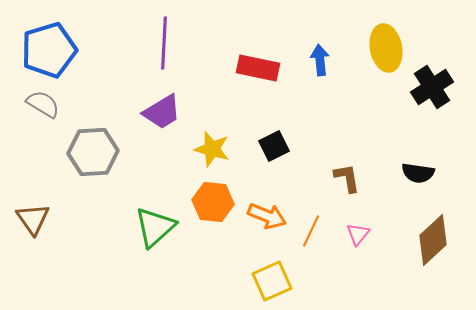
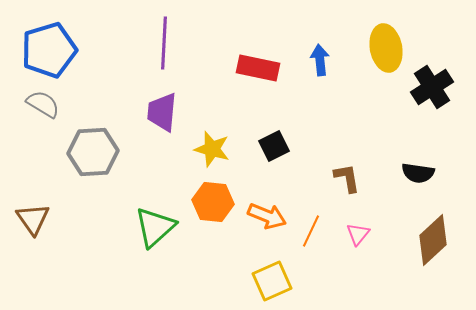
purple trapezoid: rotated 126 degrees clockwise
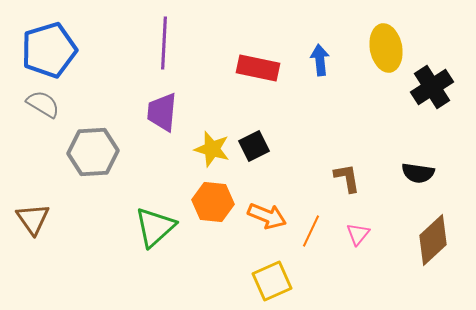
black square: moved 20 px left
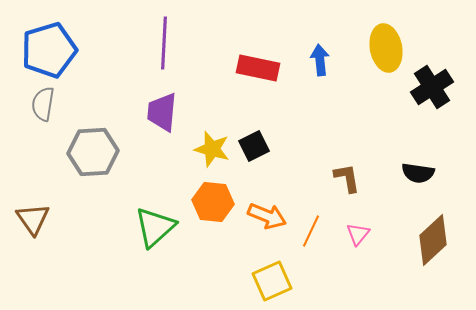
gray semicircle: rotated 112 degrees counterclockwise
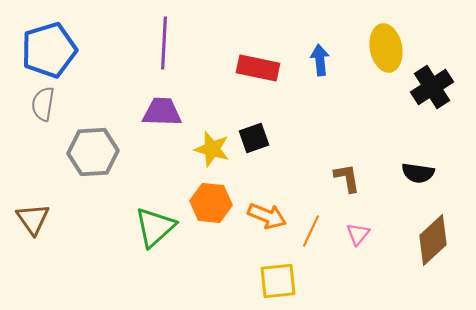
purple trapezoid: rotated 87 degrees clockwise
black square: moved 8 px up; rotated 8 degrees clockwise
orange hexagon: moved 2 px left, 1 px down
yellow square: moved 6 px right; rotated 18 degrees clockwise
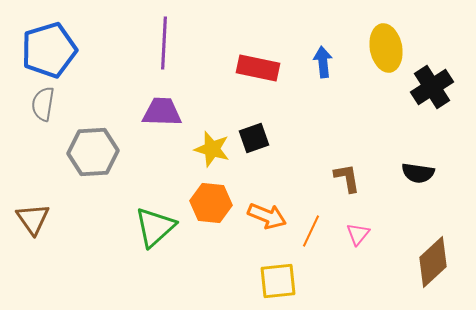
blue arrow: moved 3 px right, 2 px down
brown diamond: moved 22 px down
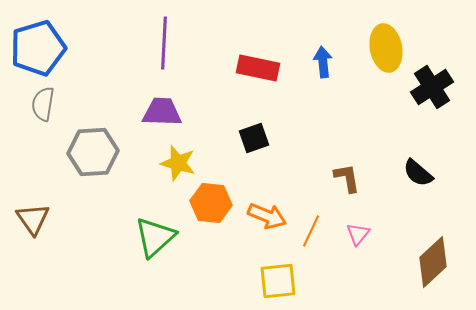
blue pentagon: moved 11 px left, 2 px up
yellow star: moved 34 px left, 14 px down
black semicircle: rotated 32 degrees clockwise
green triangle: moved 10 px down
